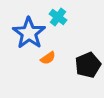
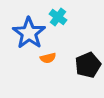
orange semicircle: rotated 21 degrees clockwise
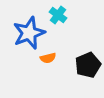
cyan cross: moved 2 px up
blue star: rotated 16 degrees clockwise
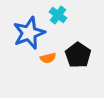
black pentagon: moved 10 px left, 10 px up; rotated 15 degrees counterclockwise
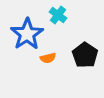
blue star: moved 2 px left, 1 px down; rotated 12 degrees counterclockwise
black pentagon: moved 7 px right
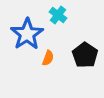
orange semicircle: rotated 56 degrees counterclockwise
